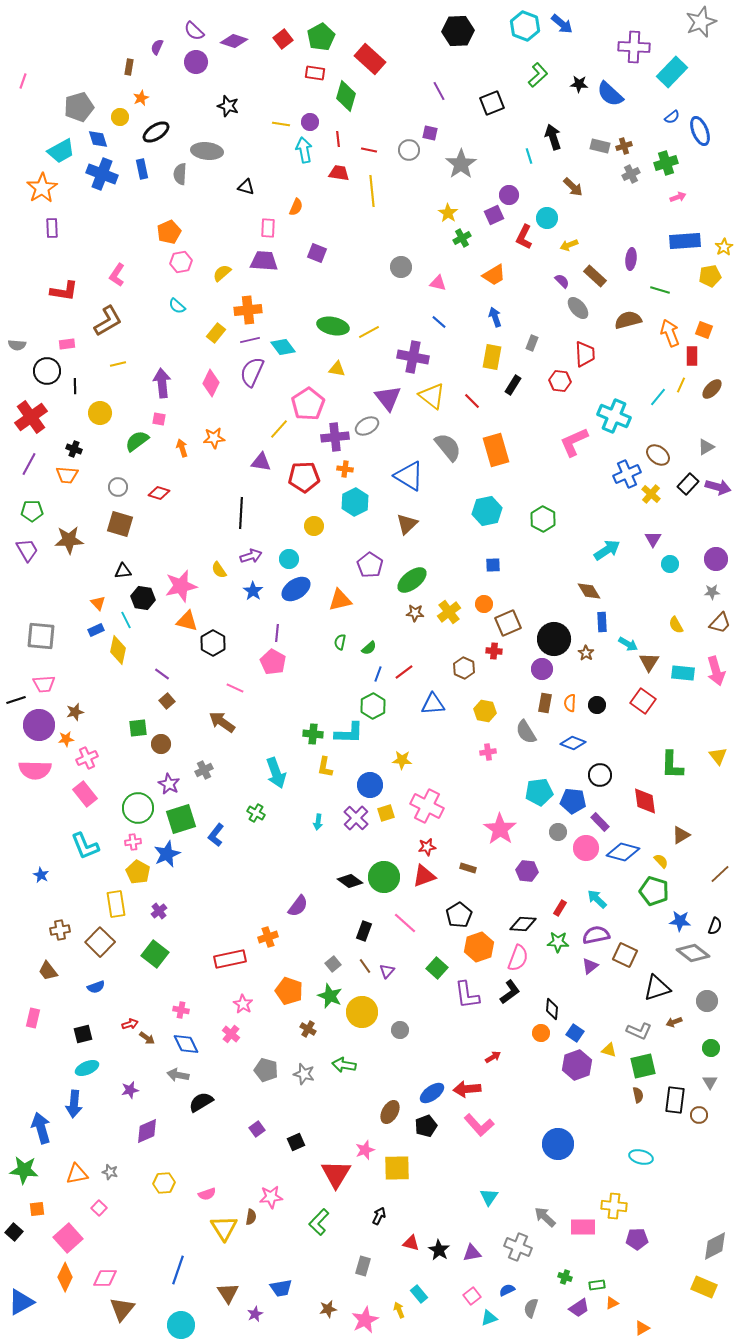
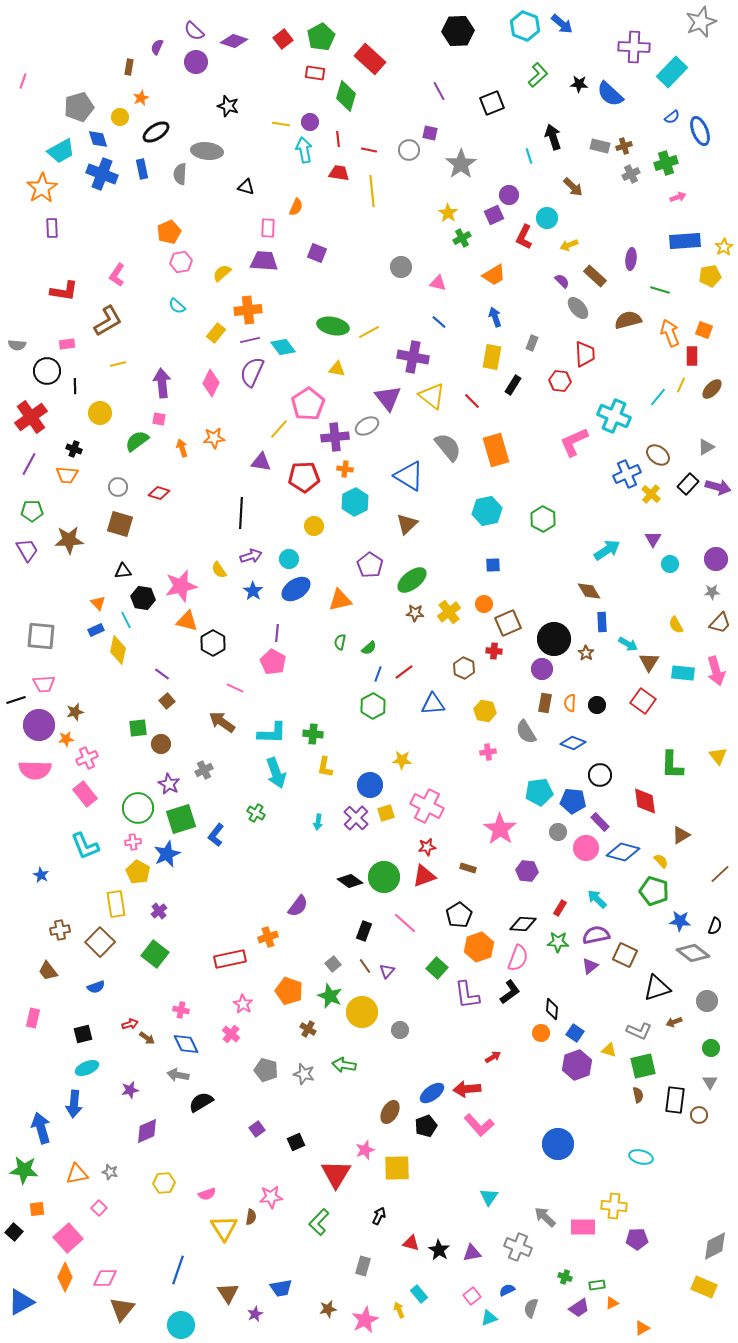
cyan L-shape at (349, 733): moved 77 px left
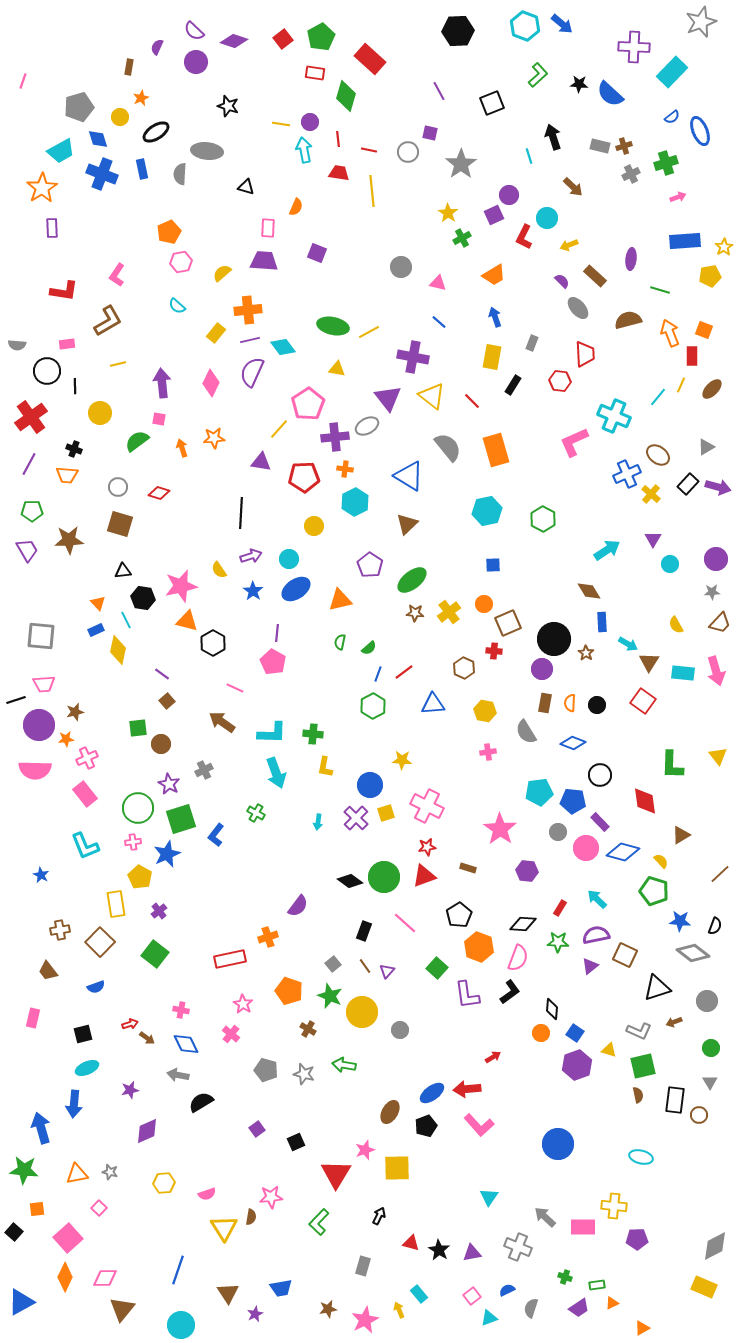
gray circle at (409, 150): moved 1 px left, 2 px down
yellow pentagon at (138, 872): moved 2 px right, 5 px down
orange hexagon at (479, 947): rotated 20 degrees counterclockwise
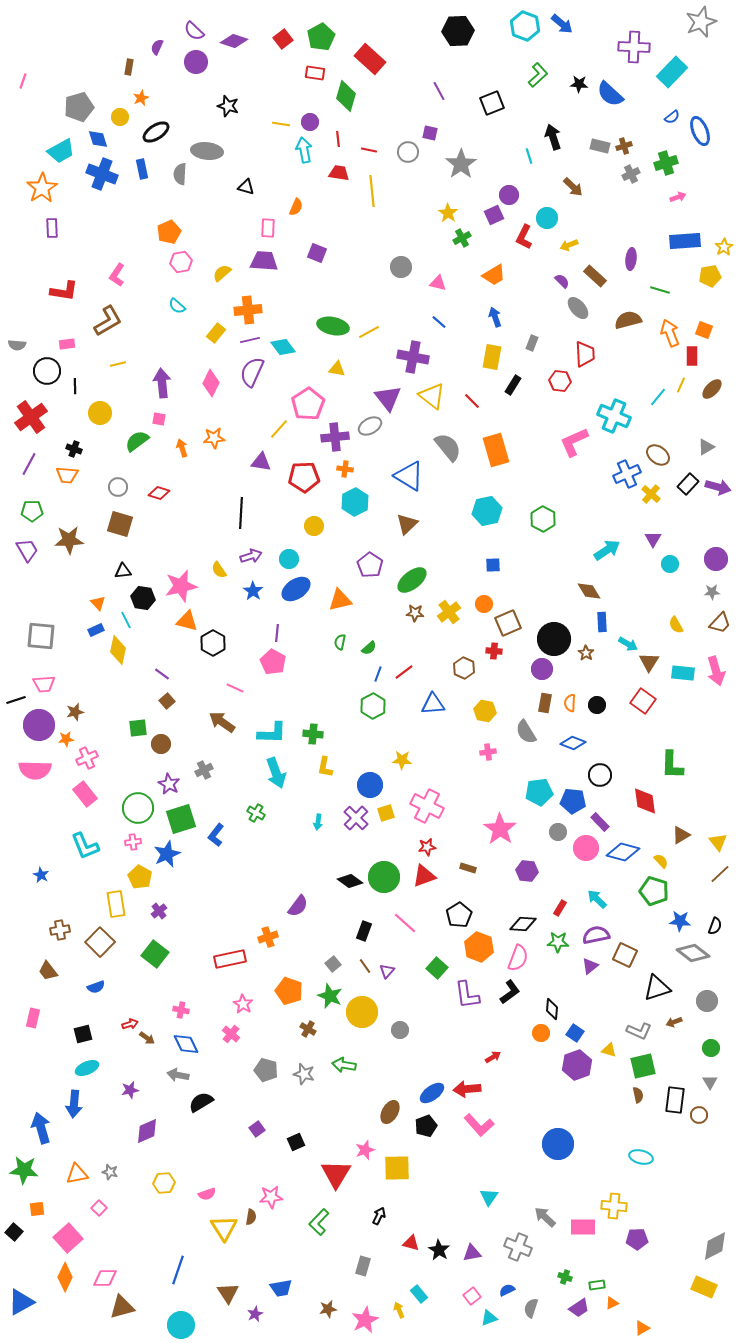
gray ellipse at (367, 426): moved 3 px right
yellow triangle at (718, 756): moved 86 px down
brown triangle at (122, 1309): moved 2 px up; rotated 36 degrees clockwise
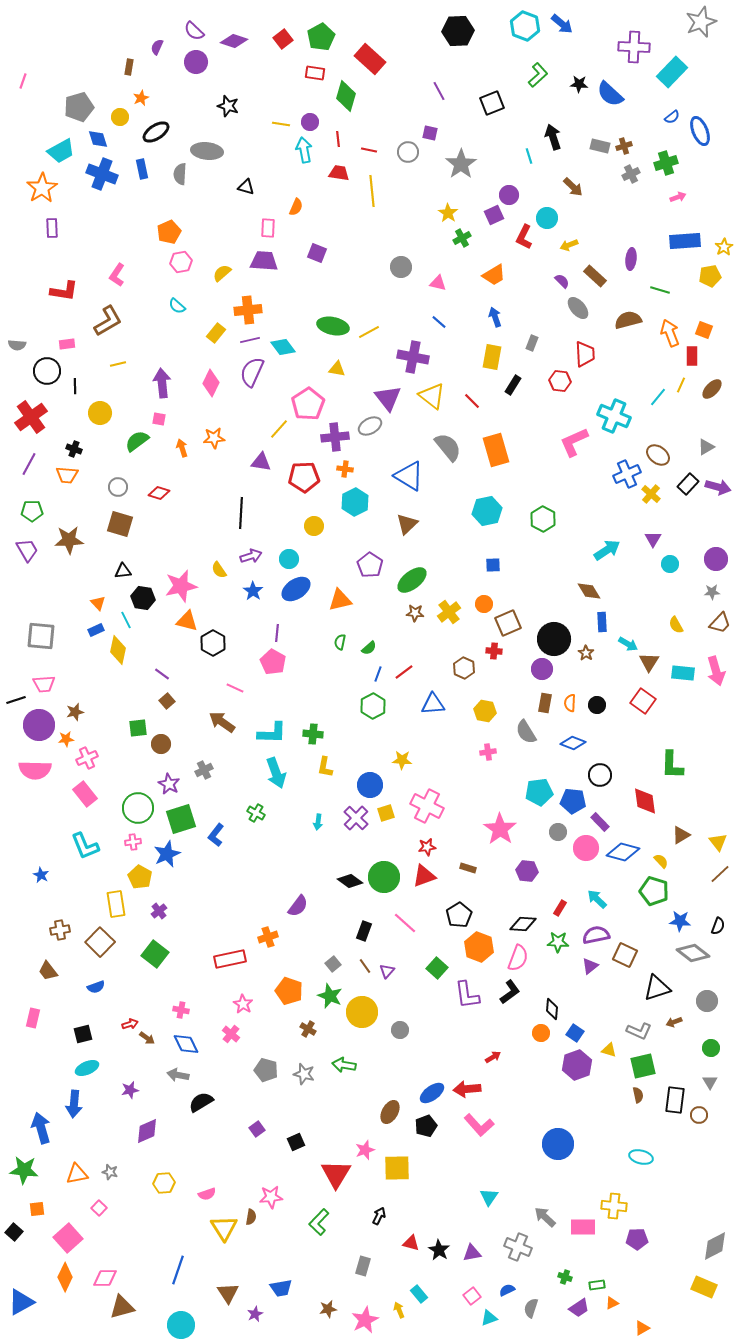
black semicircle at (715, 926): moved 3 px right
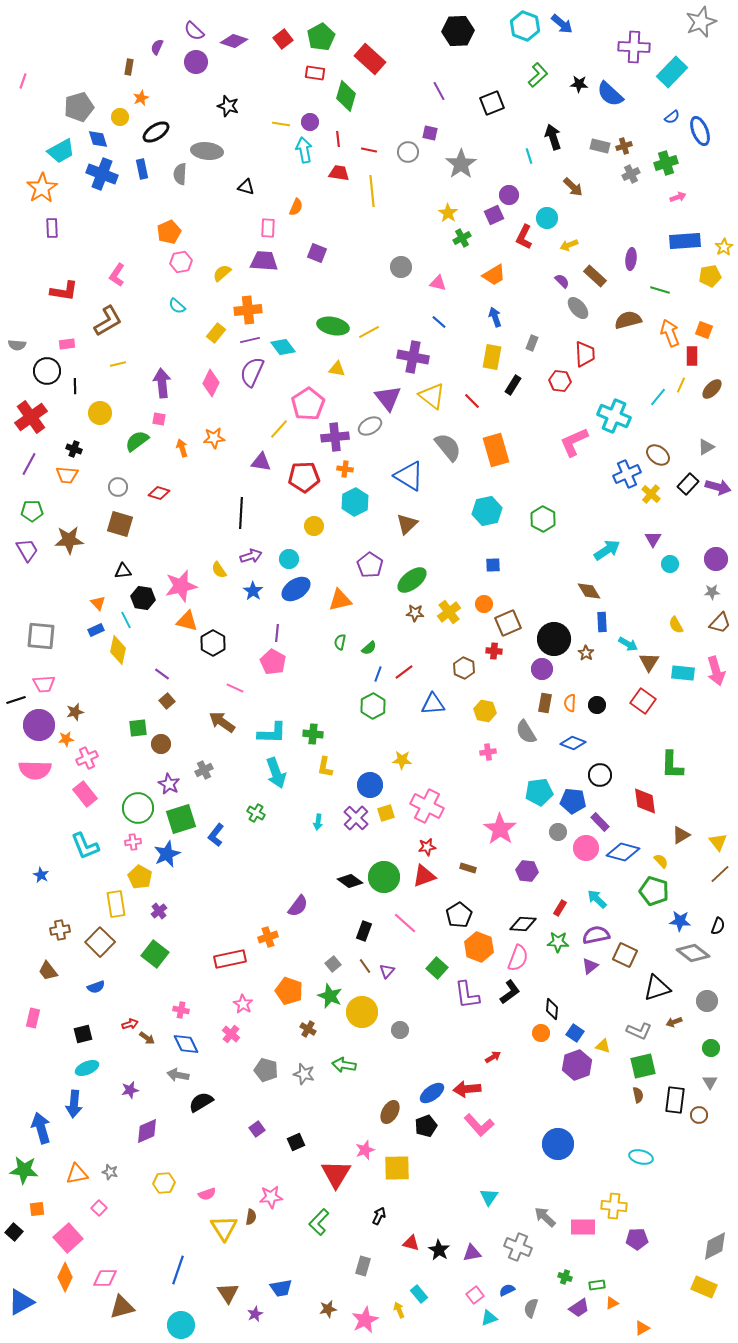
yellow triangle at (609, 1050): moved 6 px left, 4 px up
pink square at (472, 1296): moved 3 px right, 1 px up
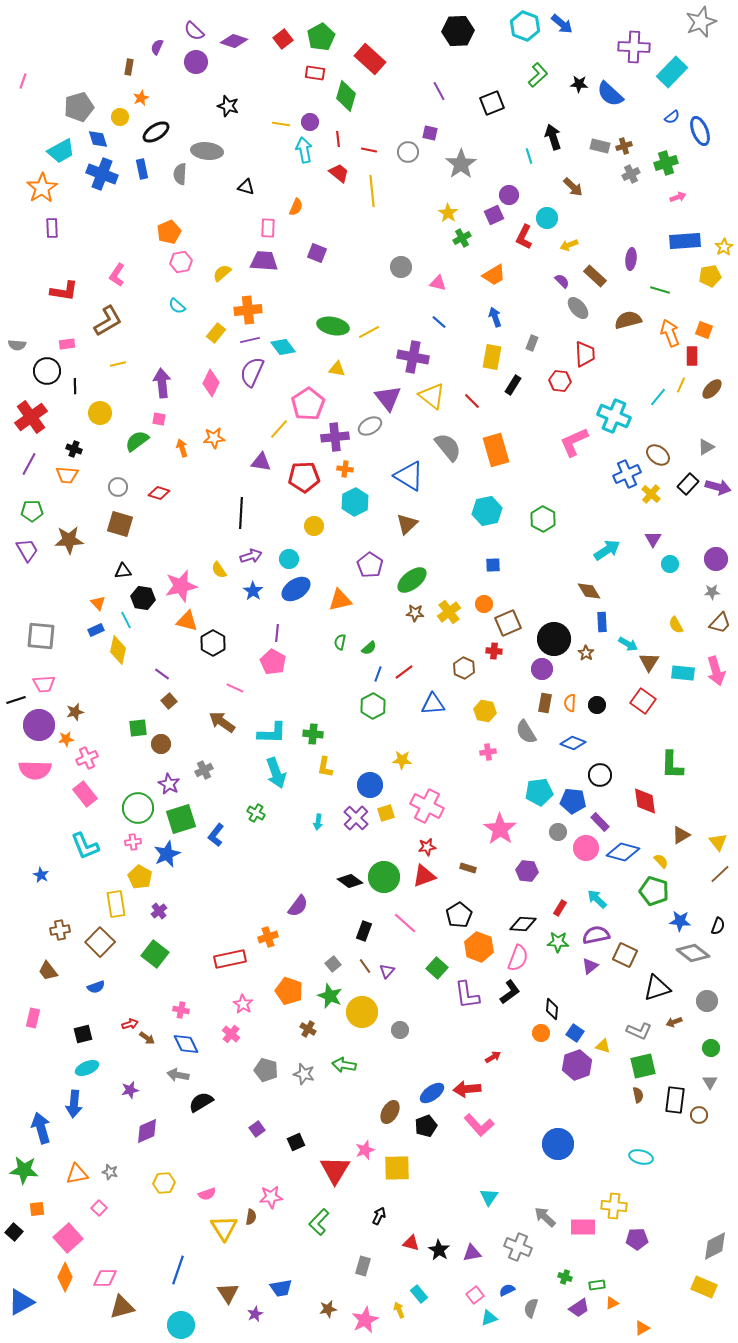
red trapezoid at (339, 173): rotated 30 degrees clockwise
brown square at (167, 701): moved 2 px right
red triangle at (336, 1174): moved 1 px left, 4 px up
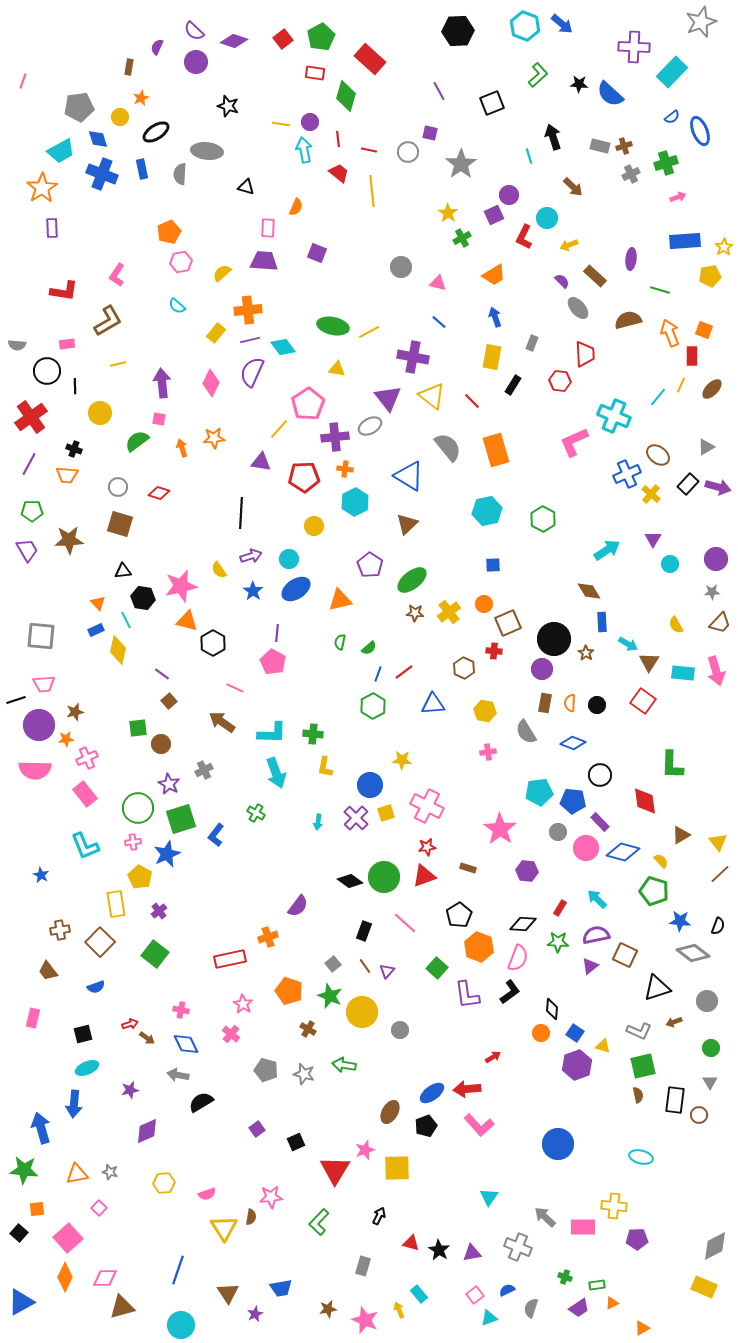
gray pentagon at (79, 107): rotated 8 degrees clockwise
black square at (14, 1232): moved 5 px right, 1 px down
pink star at (365, 1320): rotated 24 degrees counterclockwise
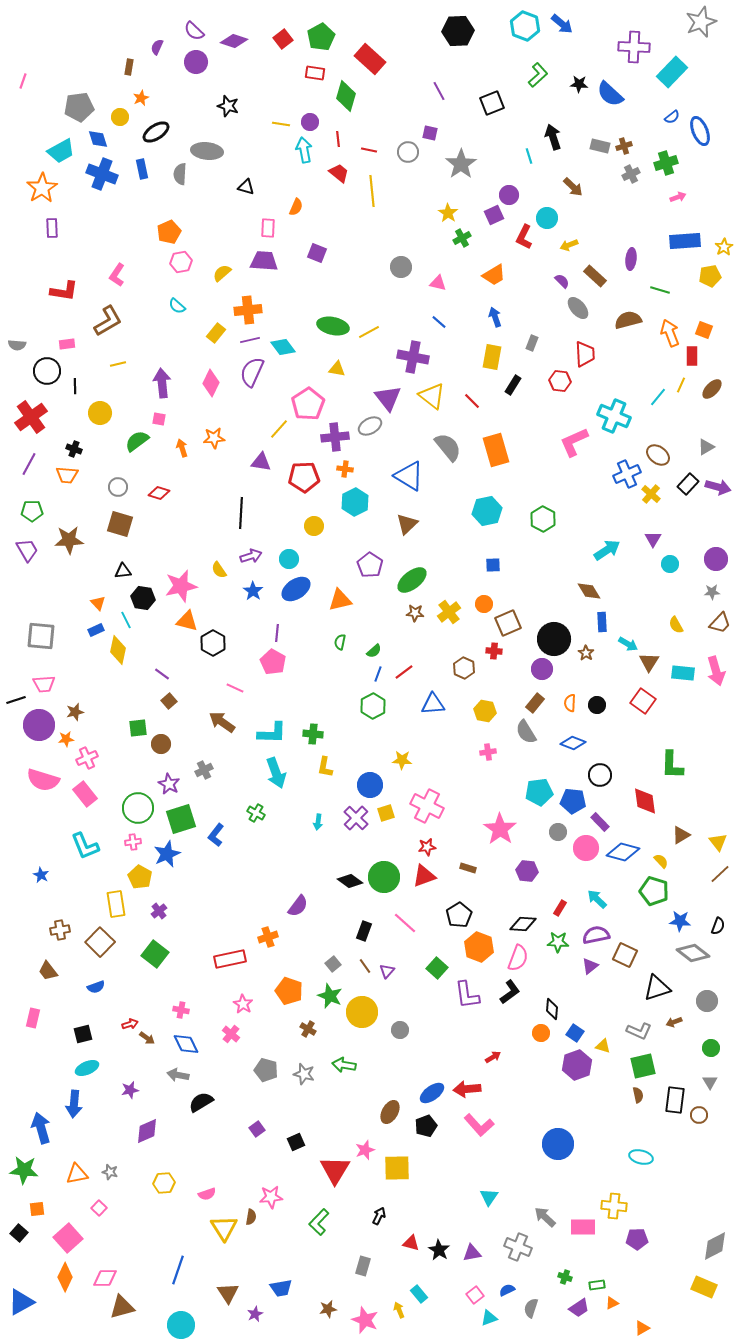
green semicircle at (369, 648): moved 5 px right, 3 px down
brown rectangle at (545, 703): moved 10 px left; rotated 30 degrees clockwise
pink semicircle at (35, 770): moved 8 px right, 10 px down; rotated 16 degrees clockwise
